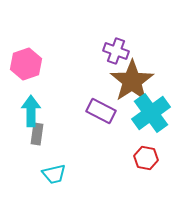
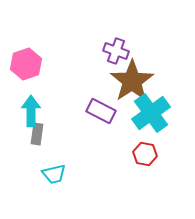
red hexagon: moved 1 px left, 4 px up
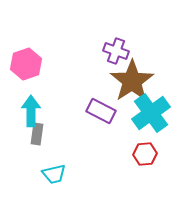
red hexagon: rotated 15 degrees counterclockwise
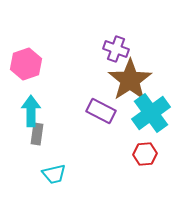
purple cross: moved 2 px up
brown star: moved 2 px left, 1 px up
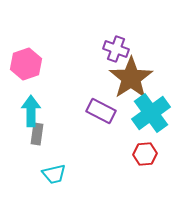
brown star: moved 1 px right, 2 px up
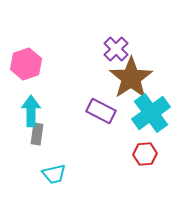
purple cross: rotated 25 degrees clockwise
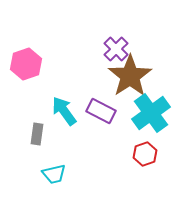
brown star: moved 1 px left, 2 px up
cyan arrow: moved 33 px right; rotated 36 degrees counterclockwise
red hexagon: rotated 15 degrees counterclockwise
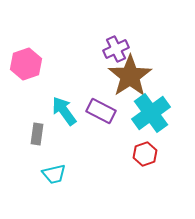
purple cross: rotated 20 degrees clockwise
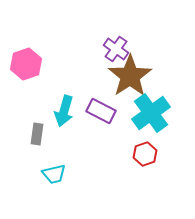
purple cross: rotated 30 degrees counterclockwise
cyan arrow: rotated 128 degrees counterclockwise
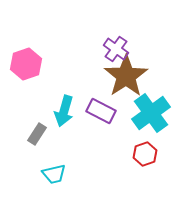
brown star: moved 4 px left
gray rectangle: rotated 25 degrees clockwise
